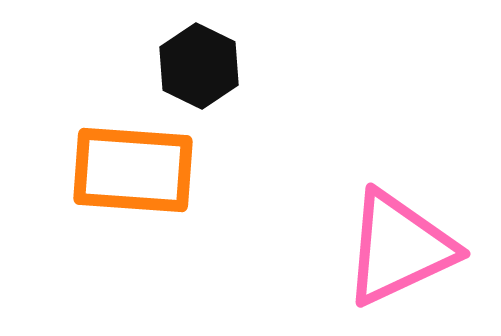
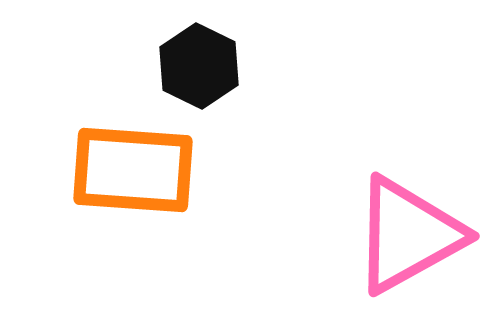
pink triangle: moved 9 px right, 13 px up; rotated 4 degrees counterclockwise
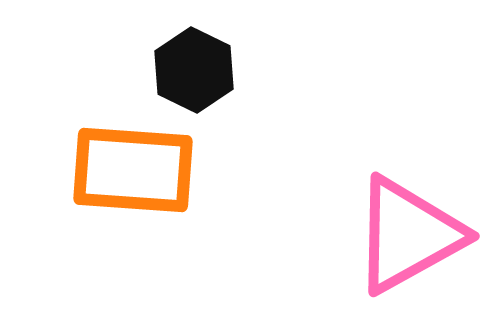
black hexagon: moved 5 px left, 4 px down
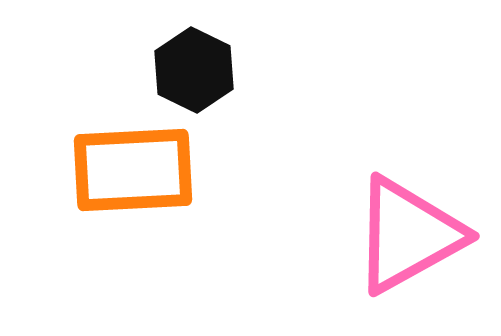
orange rectangle: rotated 7 degrees counterclockwise
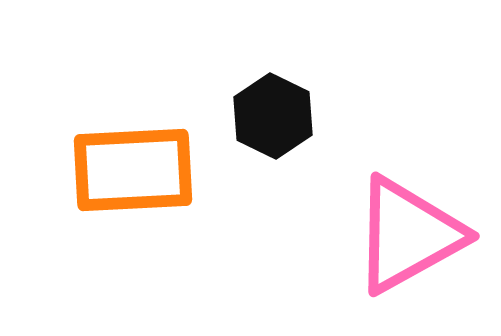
black hexagon: moved 79 px right, 46 px down
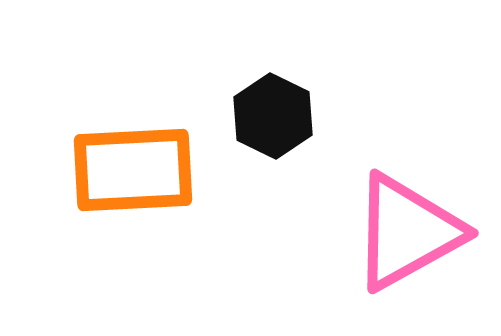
pink triangle: moved 1 px left, 3 px up
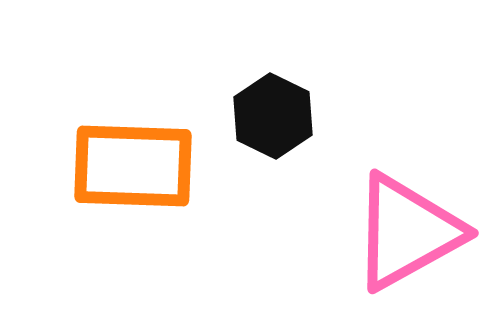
orange rectangle: moved 4 px up; rotated 5 degrees clockwise
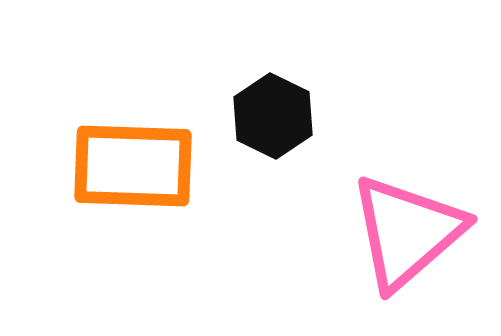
pink triangle: rotated 12 degrees counterclockwise
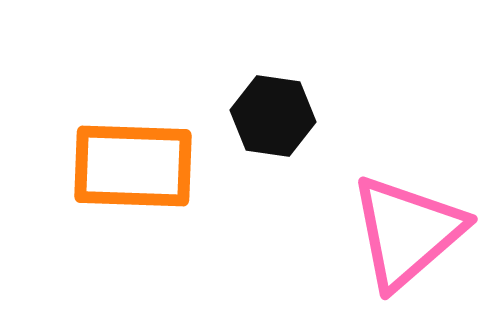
black hexagon: rotated 18 degrees counterclockwise
